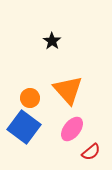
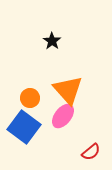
pink ellipse: moved 9 px left, 13 px up
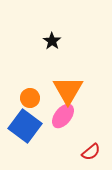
orange triangle: rotated 12 degrees clockwise
blue square: moved 1 px right, 1 px up
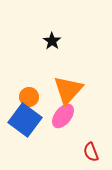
orange triangle: rotated 12 degrees clockwise
orange circle: moved 1 px left, 1 px up
blue square: moved 6 px up
red semicircle: rotated 108 degrees clockwise
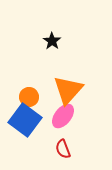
red semicircle: moved 28 px left, 3 px up
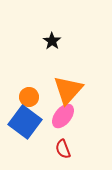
blue square: moved 2 px down
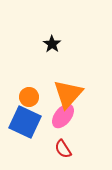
black star: moved 3 px down
orange triangle: moved 4 px down
blue square: rotated 12 degrees counterclockwise
red semicircle: rotated 12 degrees counterclockwise
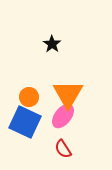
orange triangle: rotated 12 degrees counterclockwise
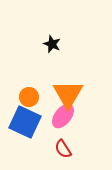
black star: rotated 12 degrees counterclockwise
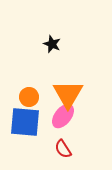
blue square: rotated 20 degrees counterclockwise
